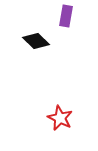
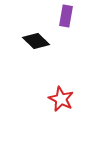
red star: moved 1 px right, 19 px up
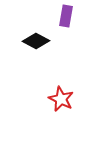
black diamond: rotated 16 degrees counterclockwise
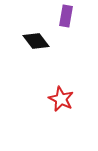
black diamond: rotated 24 degrees clockwise
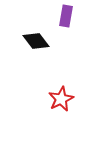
red star: rotated 20 degrees clockwise
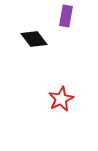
black diamond: moved 2 px left, 2 px up
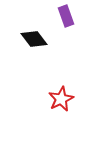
purple rectangle: rotated 30 degrees counterclockwise
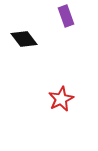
black diamond: moved 10 px left
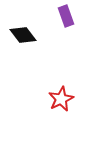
black diamond: moved 1 px left, 4 px up
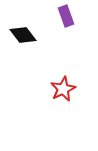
red star: moved 2 px right, 10 px up
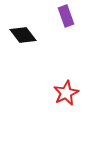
red star: moved 3 px right, 4 px down
